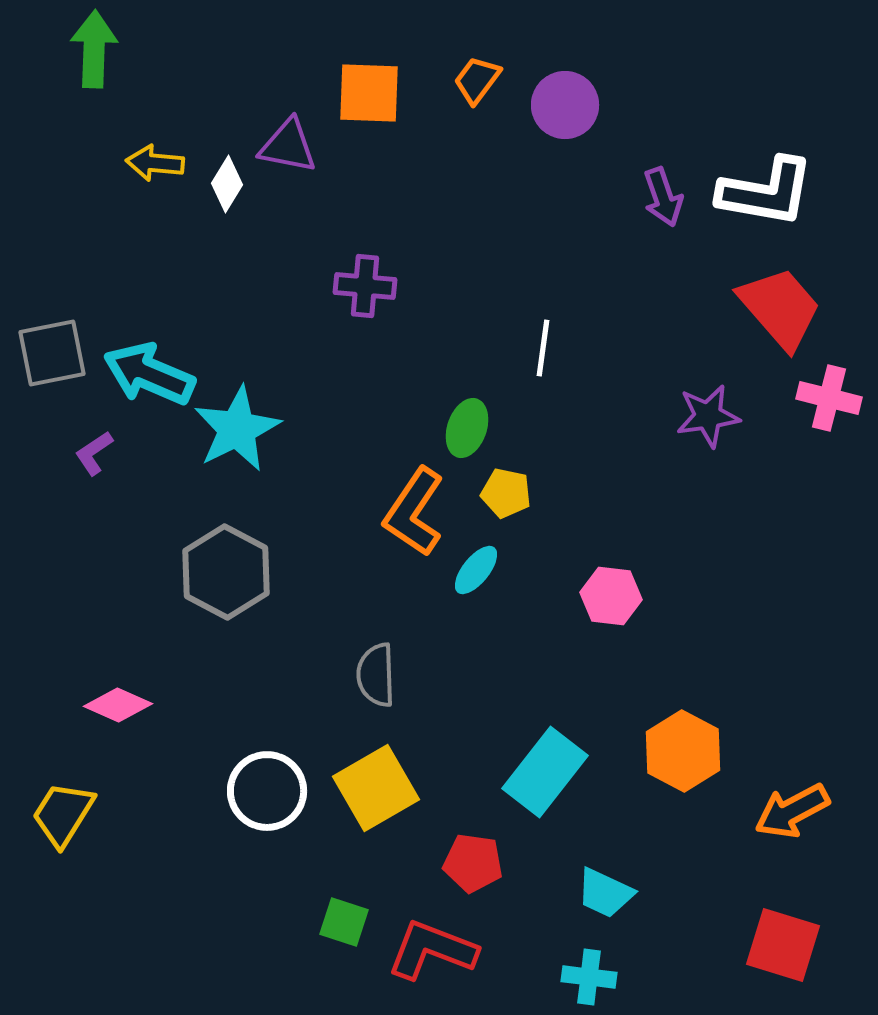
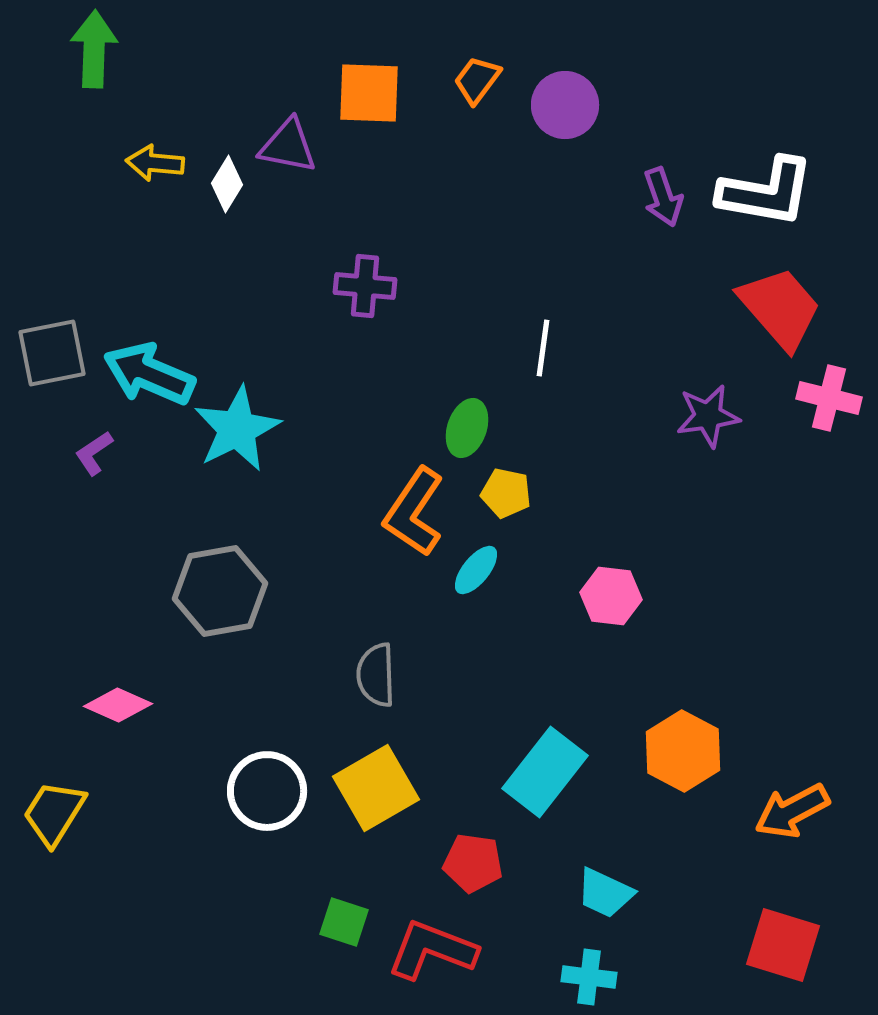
gray hexagon: moved 6 px left, 19 px down; rotated 22 degrees clockwise
yellow trapezoid: moved 9 px left, 1 px up
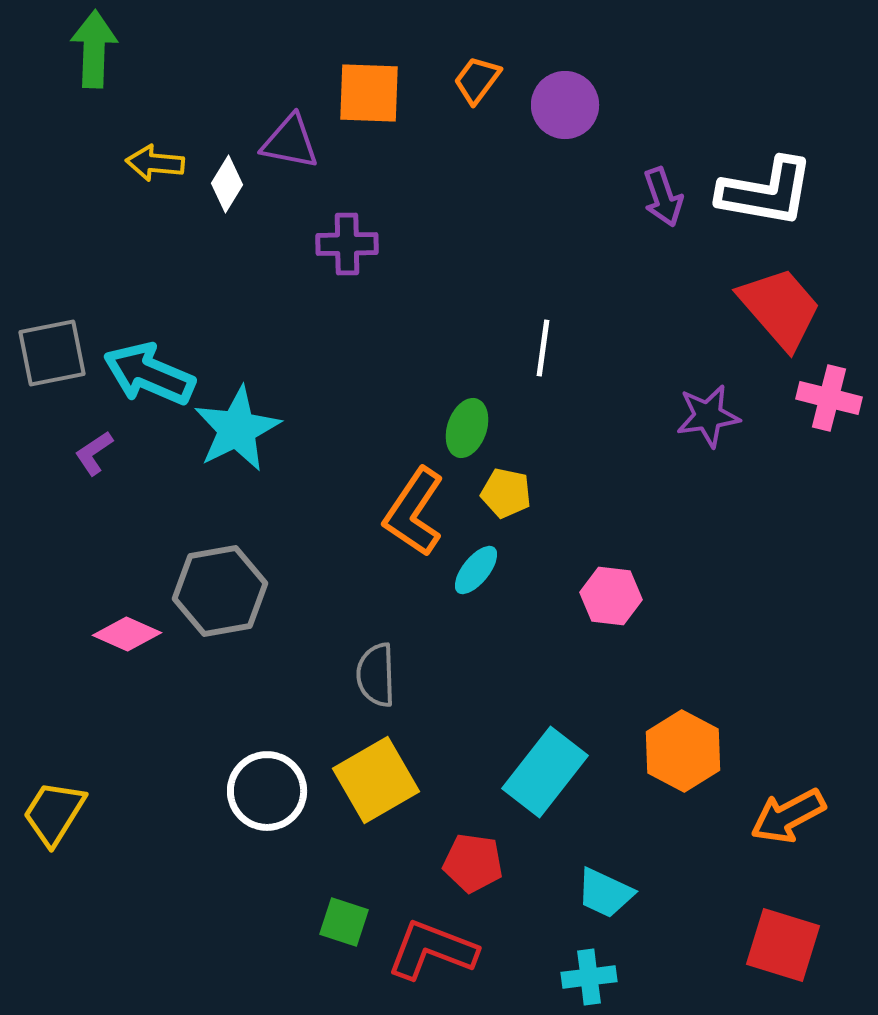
purple triangle: moved 2 px right, 4 px up
purple cross: moved 18 px left, 42 px up; rotated 6 degrees counterclockwise
pink diamond: moved 9 px right, 71 px up
yellow square: moved 8 px up
orange arrow: moved 4 px left, 5 px down
cyan cross: rotated 14 degrees counterclockwise
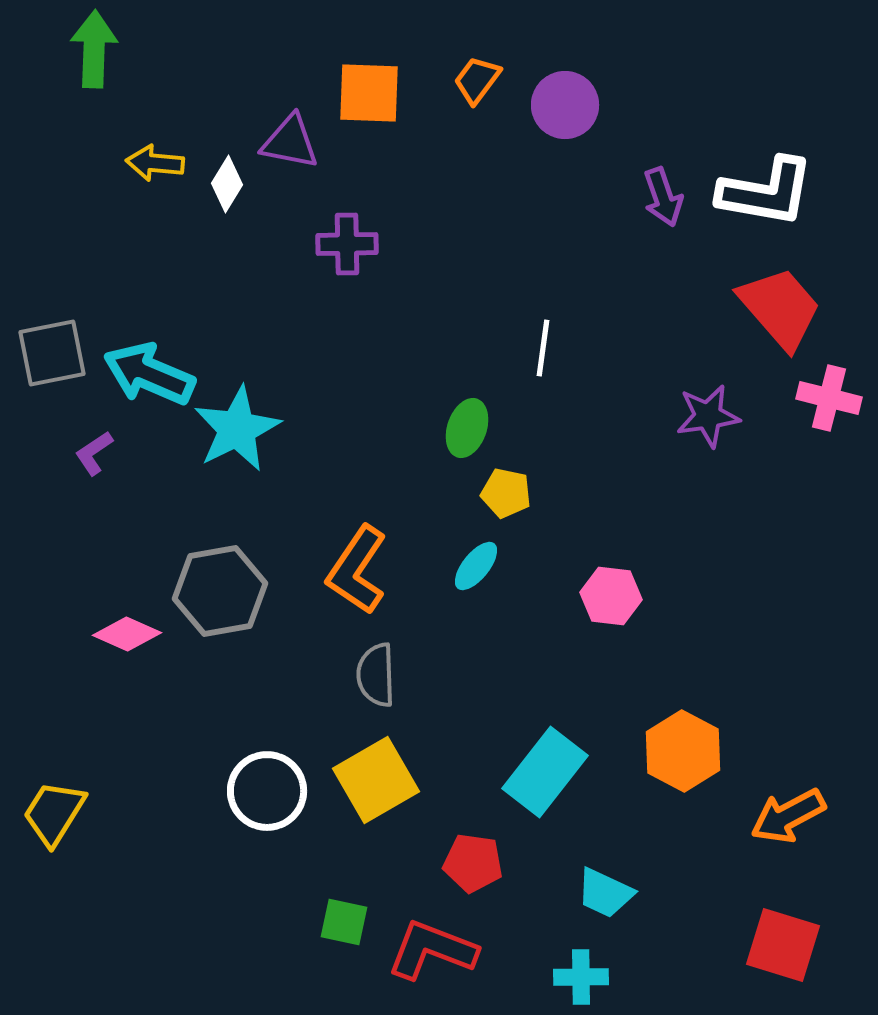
orange L-shape: moved 57 px left, 58 px down
cyan ellipse: moved 4 px up
green square: rotated 6 degrees counterclockwise
cyan cross: moved 8 px left; rotated 6 degrees clockwise
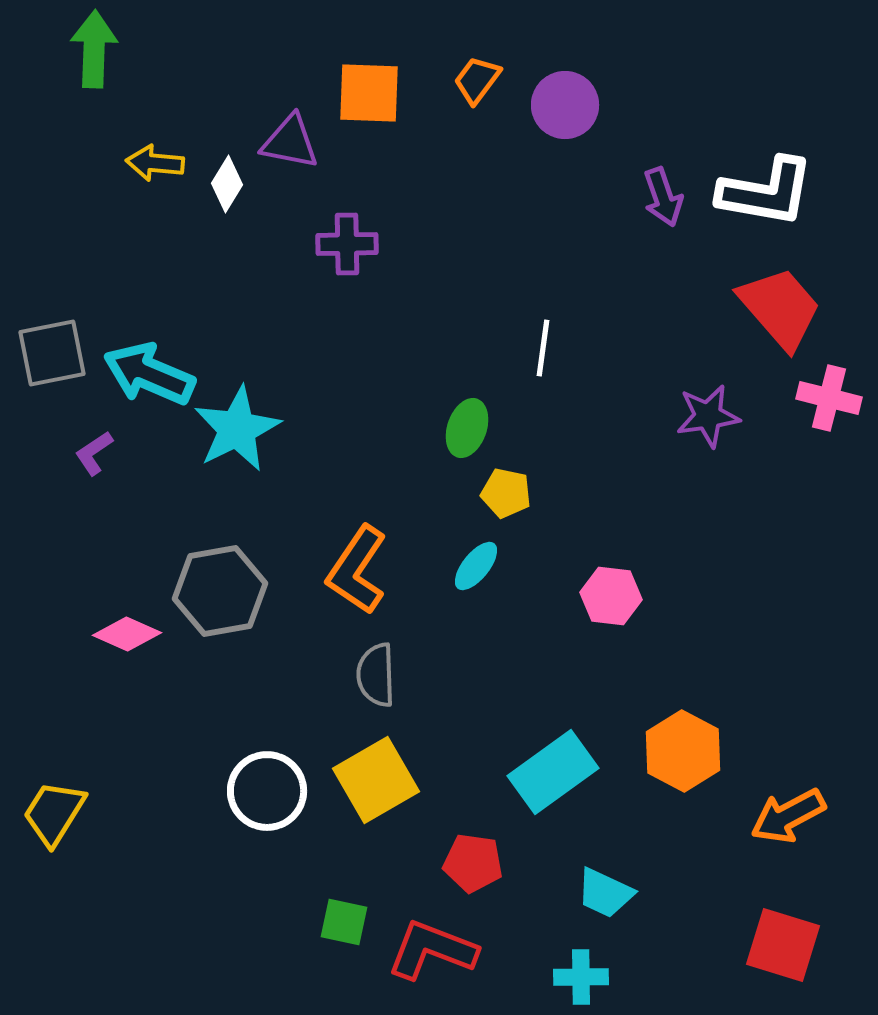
cyan rectangle: moved 8 px right; rotated 16 degrees clockwise
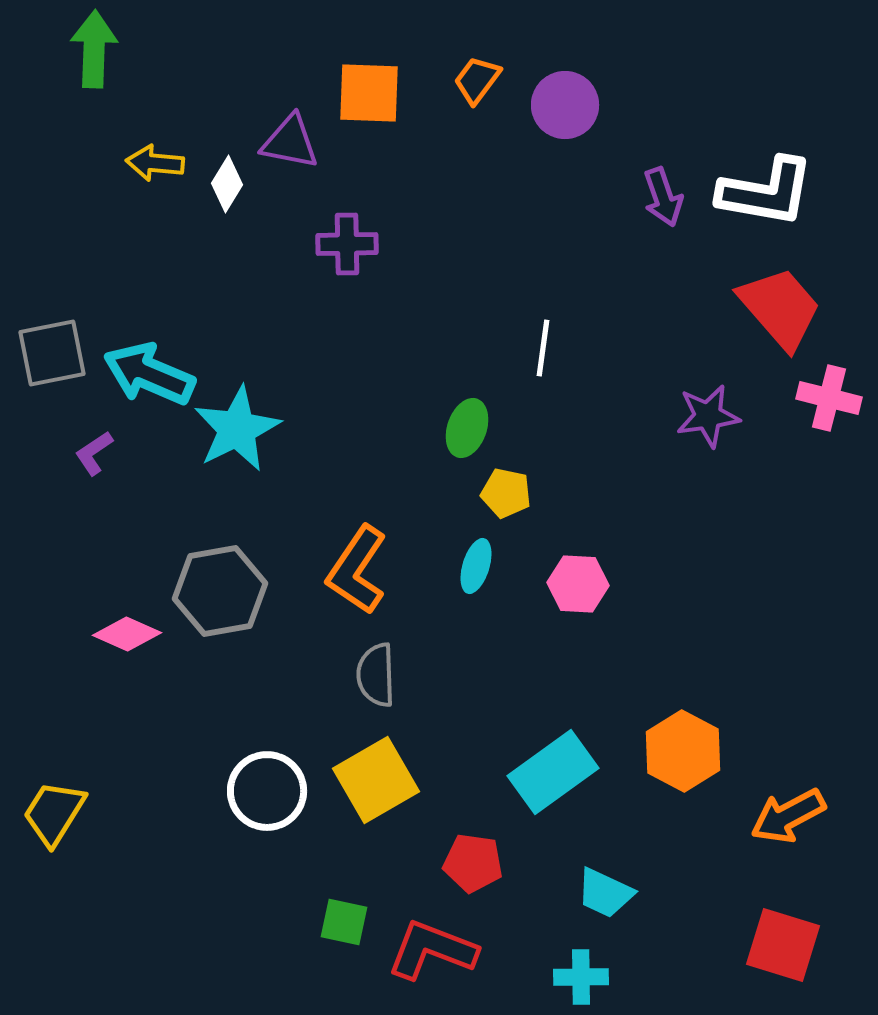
cyan ellipse: rotated 22 degrees counterclockwise
pink hexagon: moved 33 px left, 12 px up; rotated 4 degrees counterclockwise
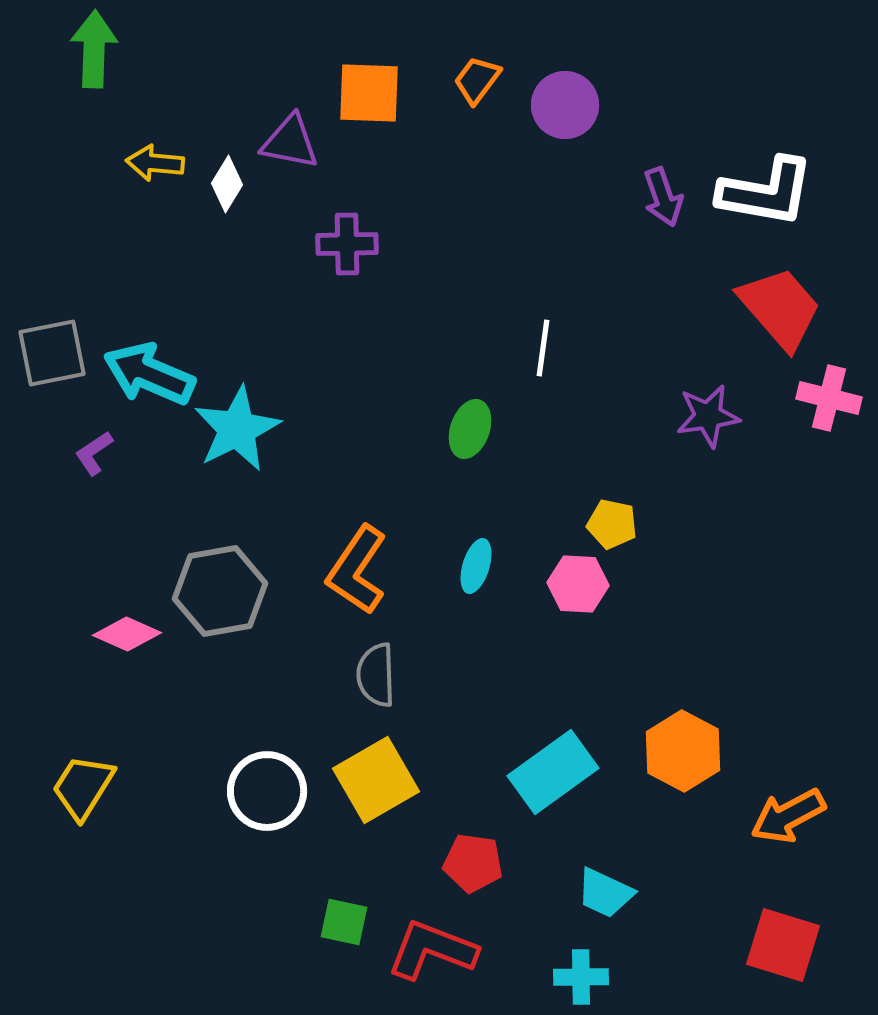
green ellipse: moved 3 px right, 1 px down
yellow pentagon: moved 106 px right, 31 px down
yellow trapezoid: moved 29 px right, 26 px up
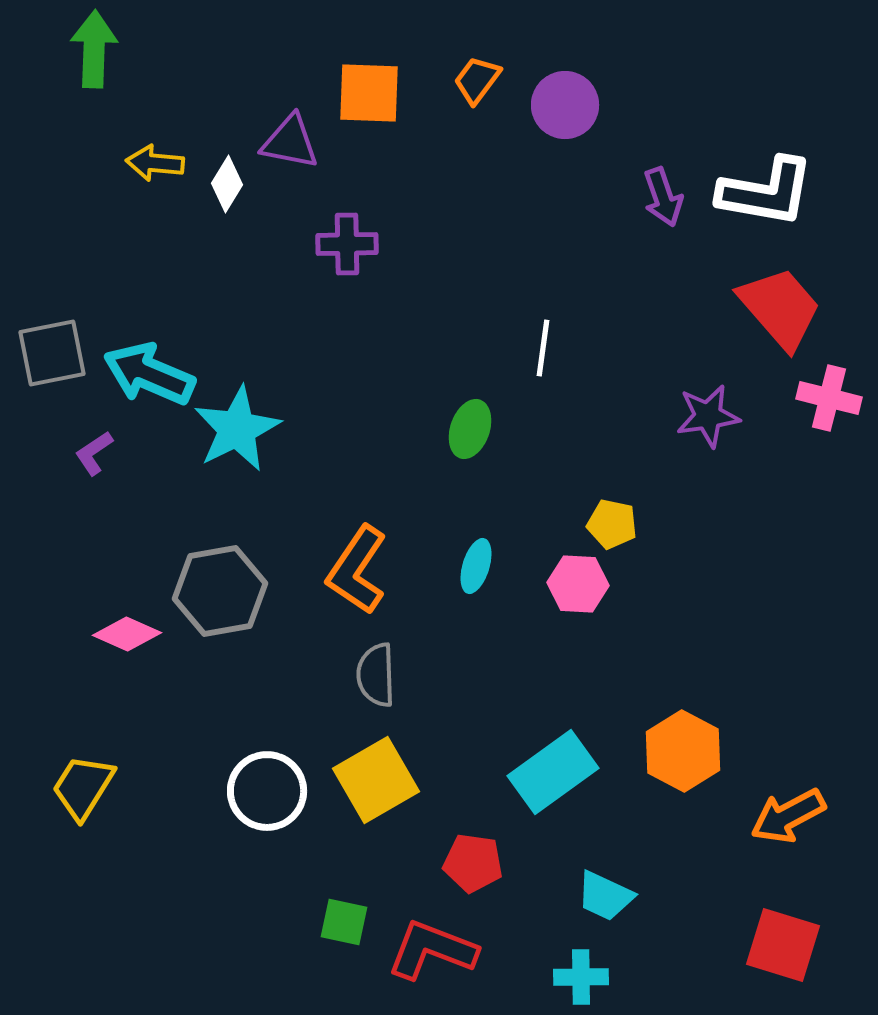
cyan trapezoid: moved 3 px down
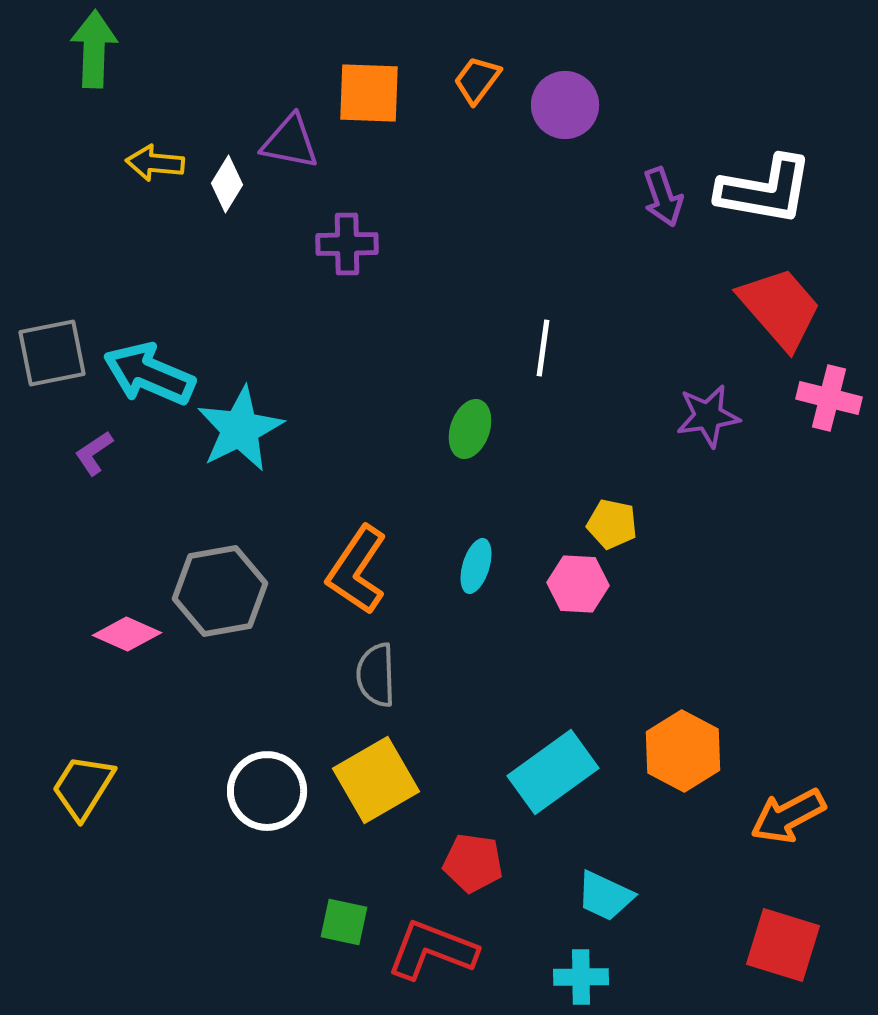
white L-shape: moved 1 px left, 2 px up
cyan star: moved 3 px right
